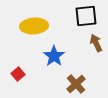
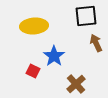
red square: moved 15 px right, 3 px up; rotated 24 degrees counterclockwise
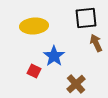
black square: moved 2 px down
red square: moved 1 px right
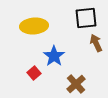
red square: moved 2 px down; rotated 24 degrees clockwise
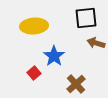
brown arrow: rotated 48 degrees counterclockwise
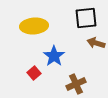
brown cross: rotated 18 degrees clockwise
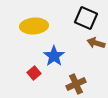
black square: rotated 30 degrees clockwise
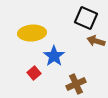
yellow ellipse: moved 2 px left, 7 px down
brown arrow: moved 2 px up
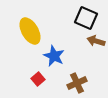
yellow ellipse: moved 2 px left, 2 px up; rotated 64 degrees clockwise
blue star: rotated 10 degrees counterclockwise
red square: moved 4 px right, 6 px down
brown cross: moved 1 px right, 1 px up
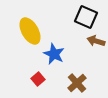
black square: moved 1 px up
blue star: moved 2 px up
brown cross: rotated 18 degrees counterclockwise
